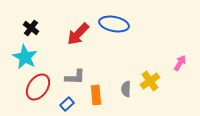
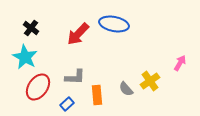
gray semicircle: rotated 42 degrees counterclockwise
orange rectangle: moved 1 px right
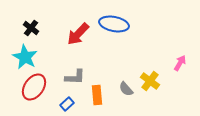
yellow cross: rotated 18 degrees counterclockwise
red ellipse: moved 4 px left
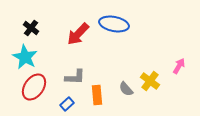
pink arrow: moved 1 px left, 3 px down
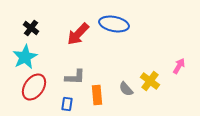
cyan star: rotated 15 degrees clockwise
blue rectangle: rotated 40 degrees counterclockwise
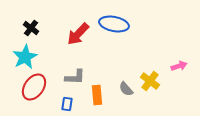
pink arrow: rotated 42 degrees clockwise
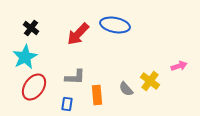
blue ellipse: moved 1 px right, 1 px down
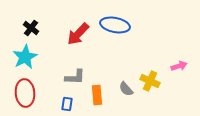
yellow cross: rotated 12 degrees counterclockwise
red ellipse: moved 9 px left, 6 px down; rotated 40 degrees counterclockwise
